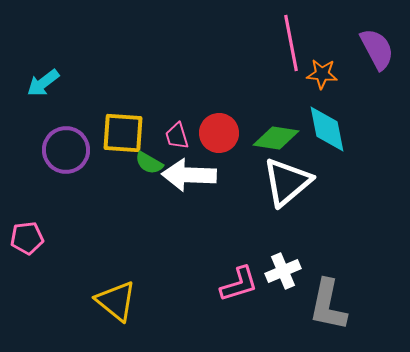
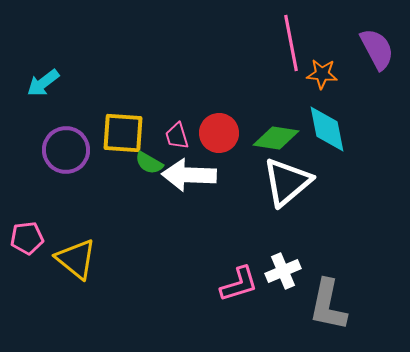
yellow triangle: moved 40 px left, 42 px up
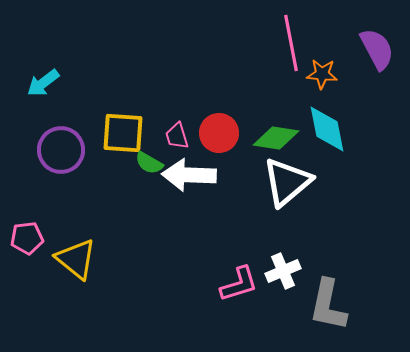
purple circle: moved 5 px left
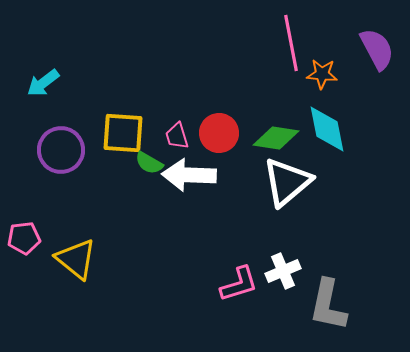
pink pentagon: moved 3 px left
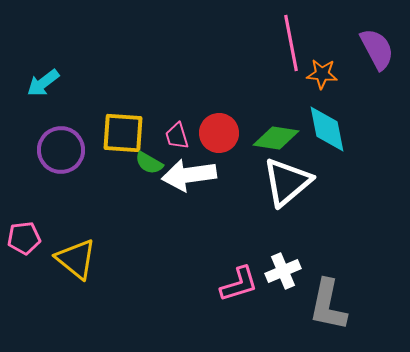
white arrow: rotated 10 degrees counterclockwise
